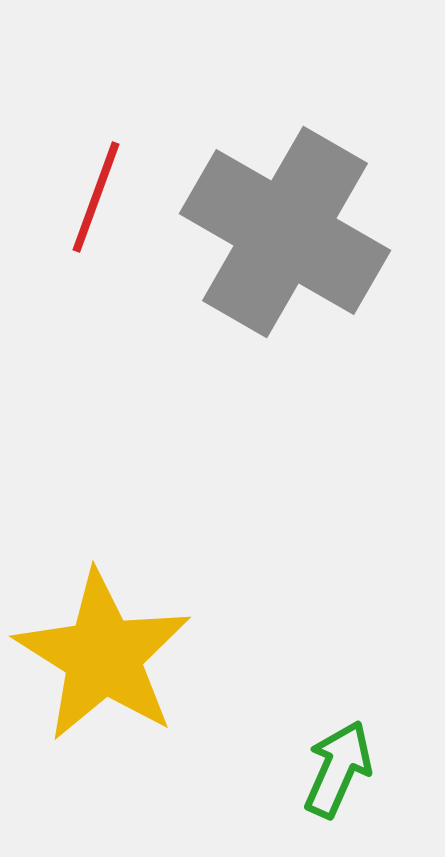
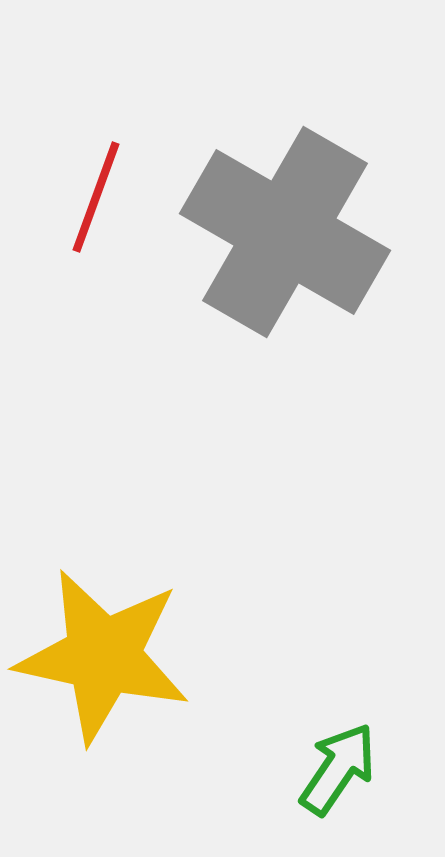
yellow star: rotated 20 degrees counterclockwise
green arrow: rotated 10 degrees clockwise
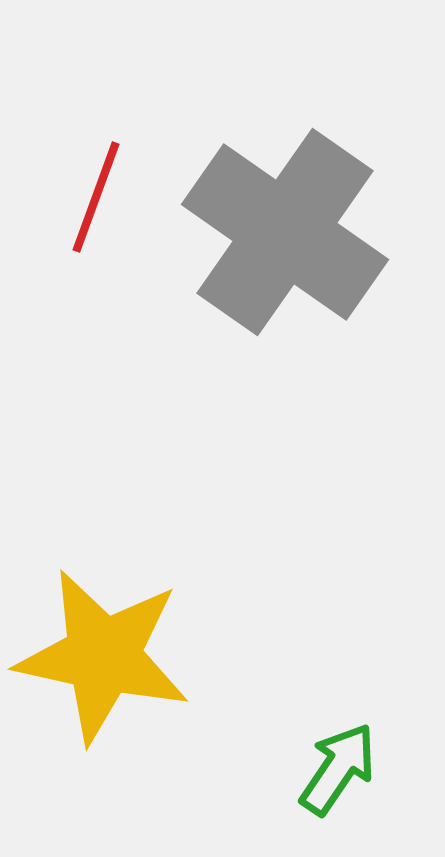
gray cross: rotated 5 degrees clockwise
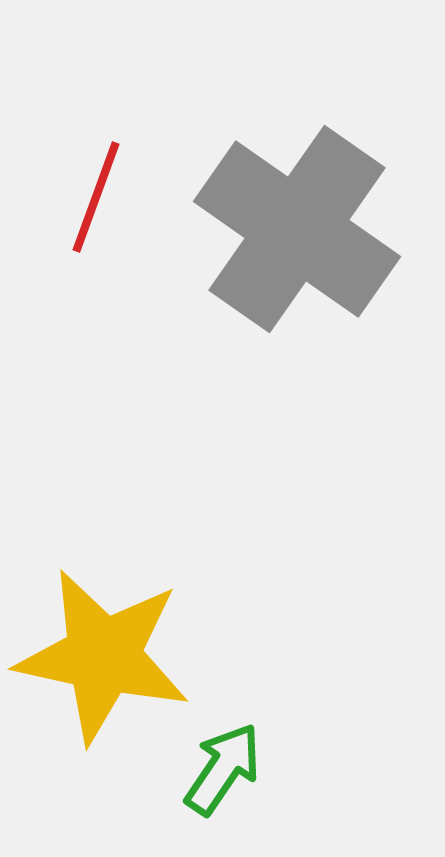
gray cross: moved 12 px right, 3 px up
green arrow: moved 115 px left
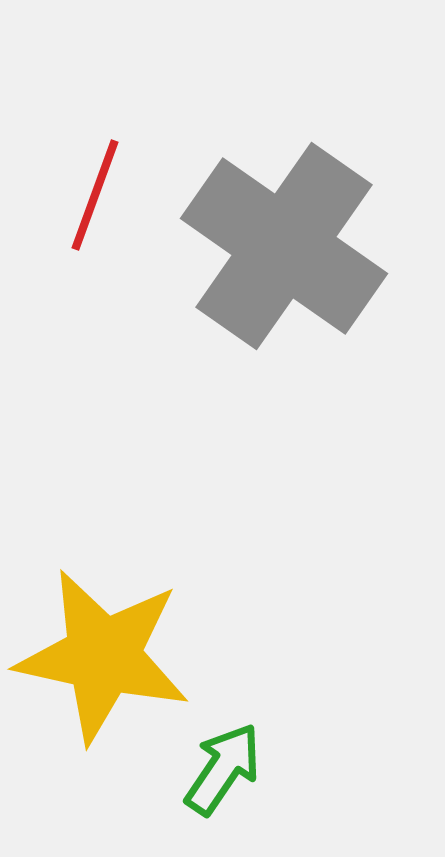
red line: moved 1 px left, 2 px up
gray cross: moved 13 px left, 17 px down
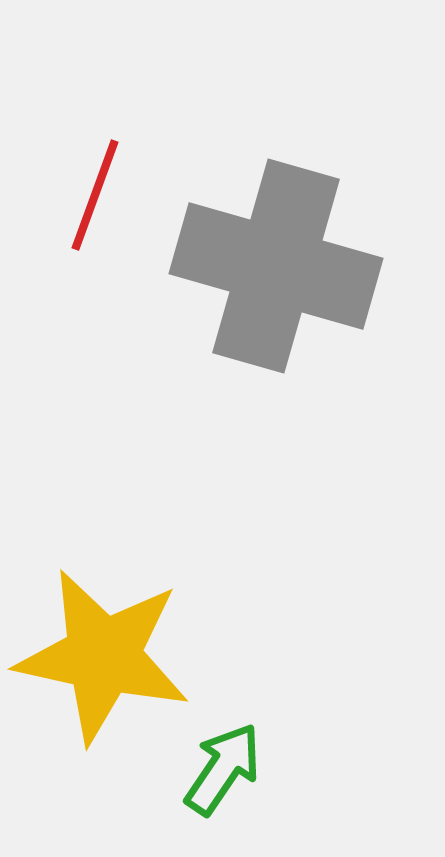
gray cross: moved 8 px left, 20 px down; rotated 19 degrees counterclockwise
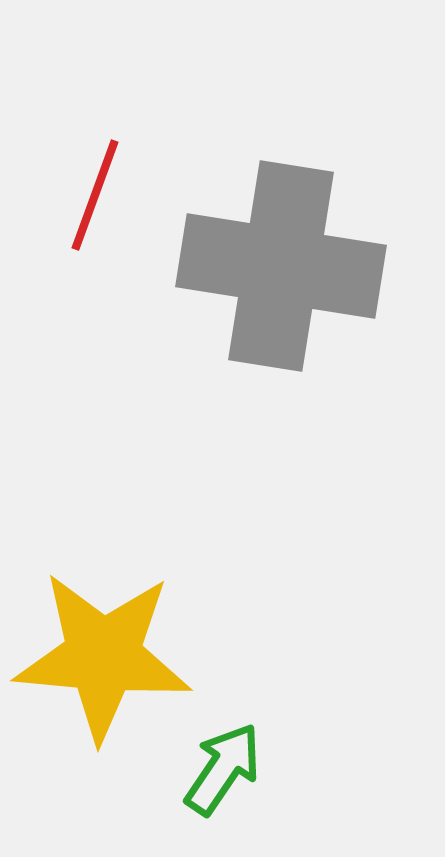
gray cross: moved 5 px right; rotated 7 degrees counterclockwise
yellow star: rotated 7 degrees counterclockwise
